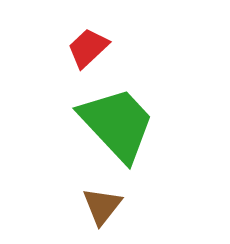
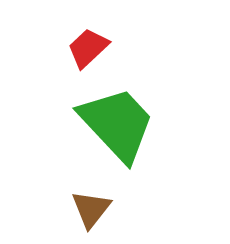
brown triangle: moved 11 px left, 3 px down
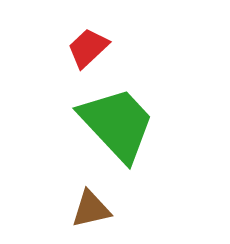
brown triangle: rotated 39 degrees clockwise
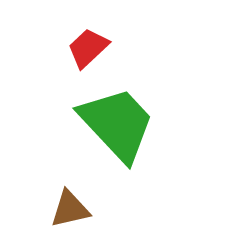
brown triangle: moved 21 px left
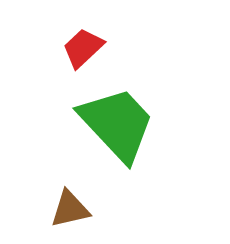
red trapezoid: moved 5 px left
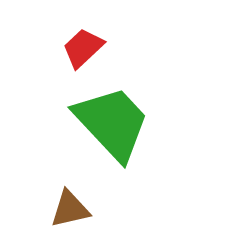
green trapezoid: moved 5 px left, 1 px up
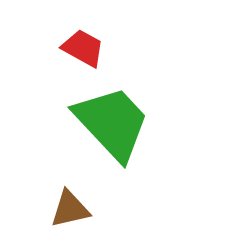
red trapezoid: rotated 72 degrees clockwise
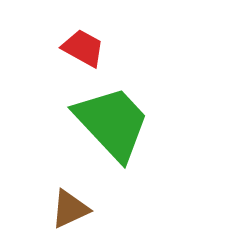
brown triangle: rotated 12 degrees counterclockwise
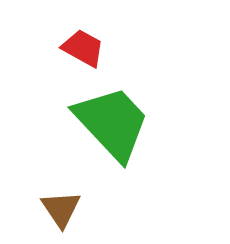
brown triangle: moved 9 px left; rotated 39 degrees counterclockwise
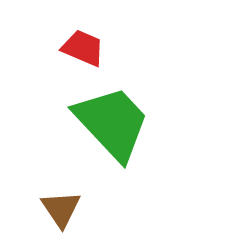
red trapezoid: rotated 6 degrees counterclockwise
